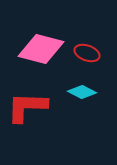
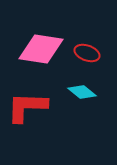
pink diamond: rotated 6 degrees counterclockwise
cyan diamond: rotated 12 degrees clockwise
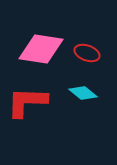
cyan diamond: moved 1 px right, 1 px down
red L-shape: moved 5 px up
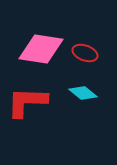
red ellipse: moved 2 px left
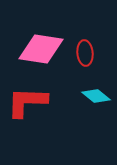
red ellipse: rotated 65 degrees clockwise
cyan diamond: moved 13 px right, 3 px down
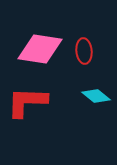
pink diamond: moved 1 px left
red ellipse: moved 1 px left, 2 px up
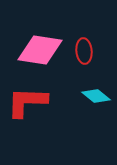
pink diamond: moved 1 px down
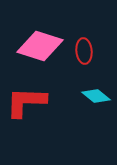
pink diamond: moved 4 px up; rotated 9 degrees clockwise
red L-shape: moved 1 px left
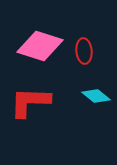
red L-shape: moved 4 px right
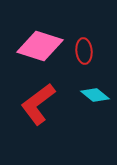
cyan diamond: moved 1 px left, 1 px up
red L-shape: moved 8 px right, 2 px down; rotated 39 degrees counterclockwise
